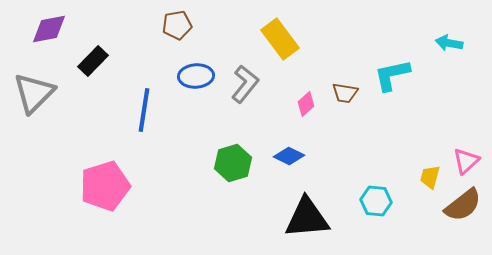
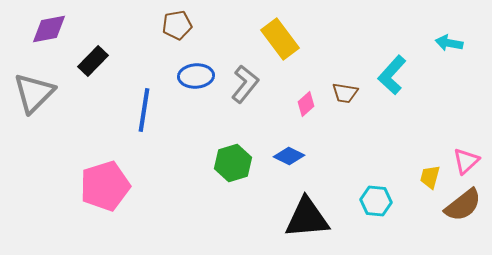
cyan L-shape: rotated 36 degrees counterclockwise
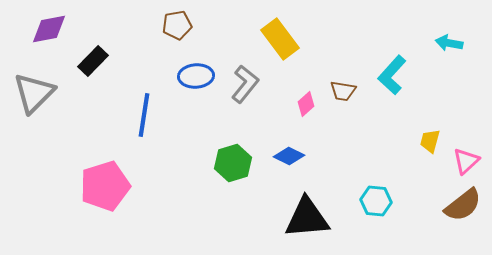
brown trapezoid: moved 2 px left, 2 px up
blue line: moved 5 px down
yellow trapezoid: moved 36 px up
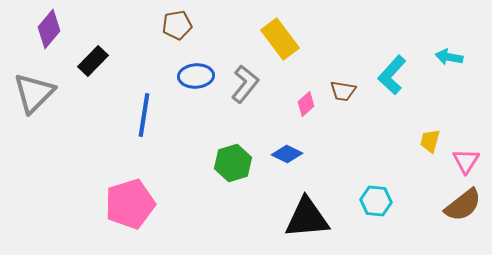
purple diamond: rotated 39 degrees counterclockwise
cyan arrow: moved 14 px down
blue diamond: moved 2 px left, 2 px up
pink triangle: rotated 16 degrees counterclockwise
pink pentagon: moved 25 px right, 18 px down
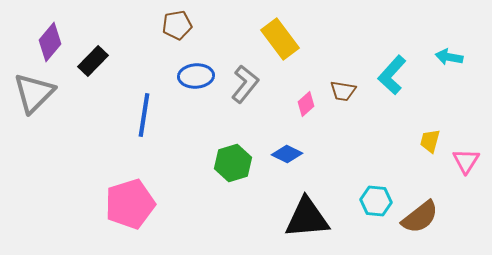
purple diamond: moved 1 px right, 13 px down
brown semicircle: moved 43 px left, 12 px down
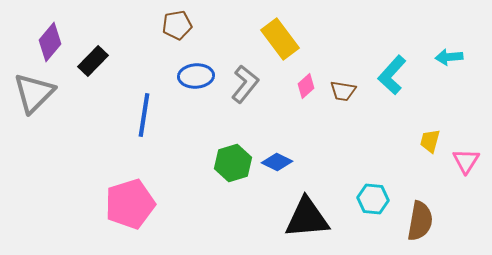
cyan arrow: rotated 16 degrees counterclockwise
pink diamond: moved 18 px up
blue diamond: moved 10 px left, 8 px down
cyan hexagon: moved 3 px left, 2 px up
brown semicircle: moved 4 px down; rotated 42 degrees counterclockwise
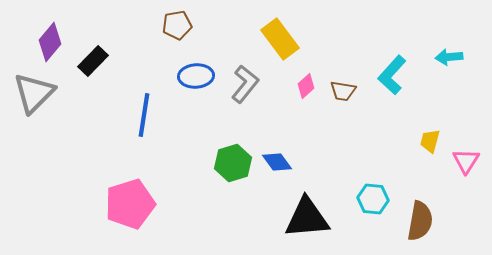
blue diamond: rotated 28 degrees clockwise
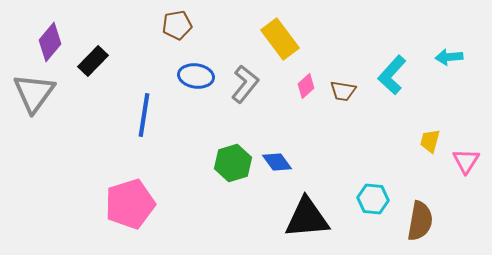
blue ellipse: rotated 12 degrees clockwise
gray triangle: rotated 9 degrees counterclockwise
